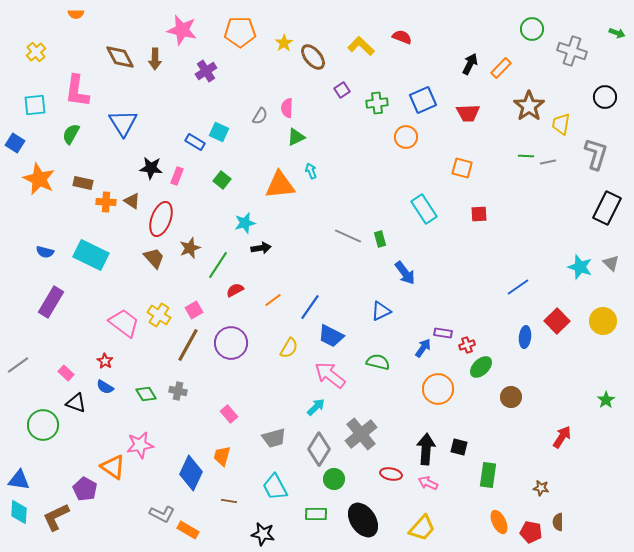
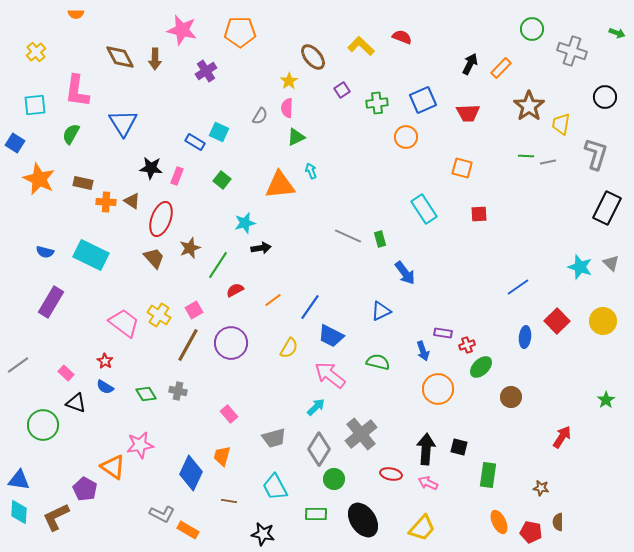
yellow star at (284, 43): moved 5 px right, 38 px down
blue arrow at (423, 348): moved 3 px down; rotated 126 degrees clockwise
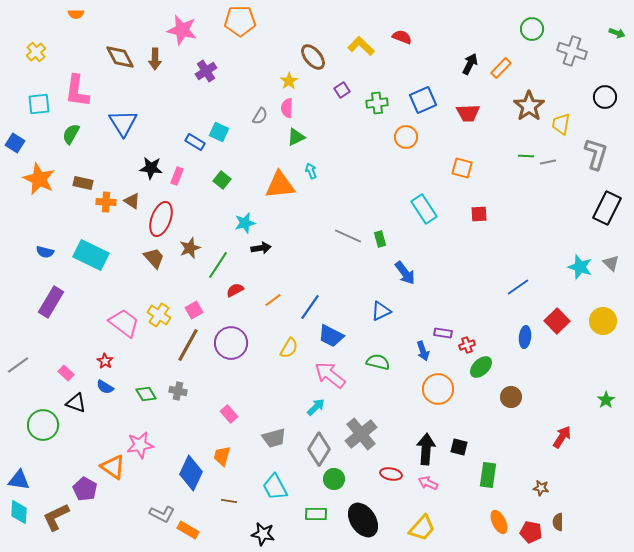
orange pentagon at (240, 32): moved 11 px up
cyan square at (35, 105): moved 4 px right, 1 px up
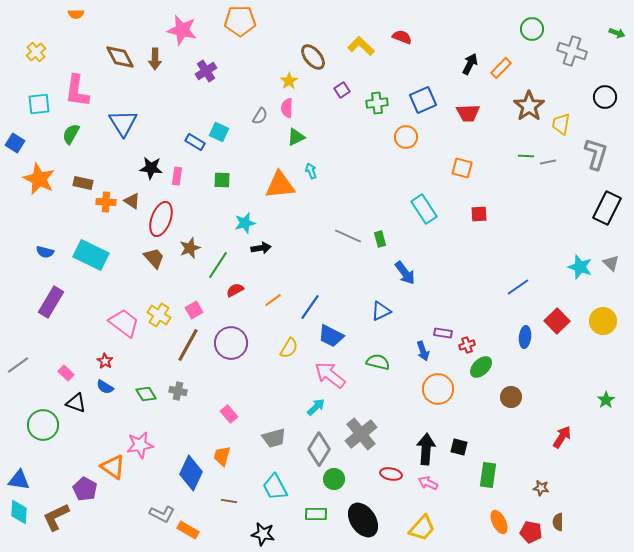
pink rectangle at (177, 176): rotated 12 degrees counterclockwise
green square at (222, 180): rotated 36 degrees counterclockwise
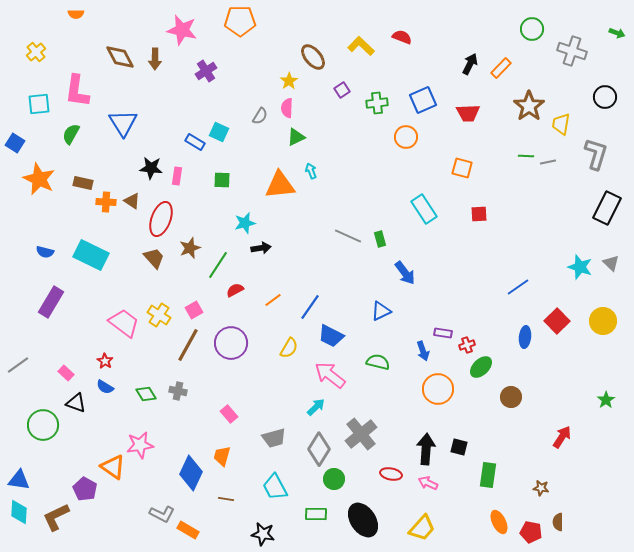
brown line at (229, 501): moved 3 px left, 2 px up
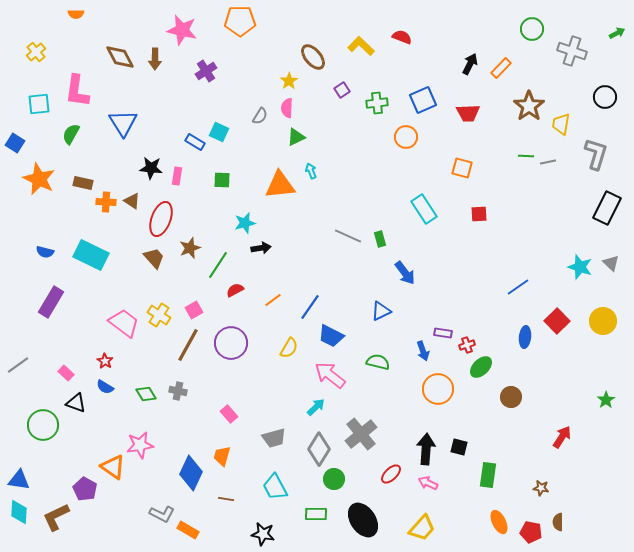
green arrow at (617, 33): rotated 49 degrees counterclockwise
red ellipse at (391, 474): rotated 55 degrees counterclockwise
